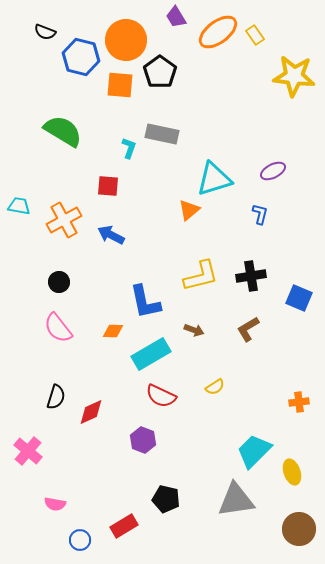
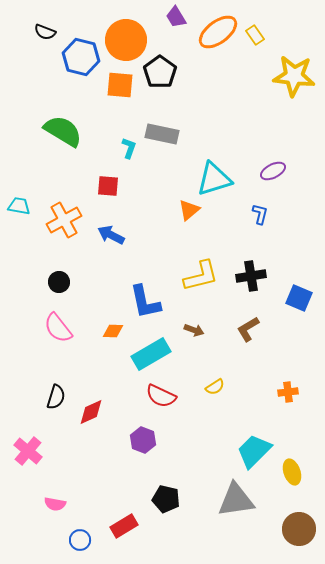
orange cross at (299, 402): moved 11 px left, 10 px up
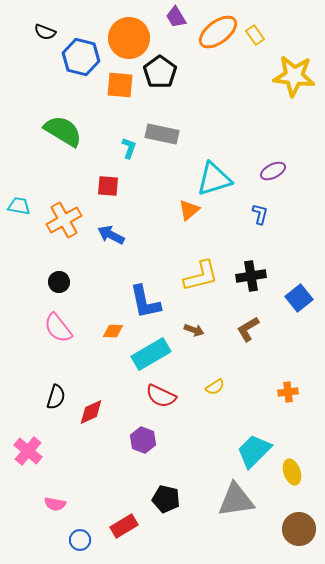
orange circle at (126, 40): moved 3 px right, 2 px up
blue square at (299, 298): rotated 28 degrees clockwise
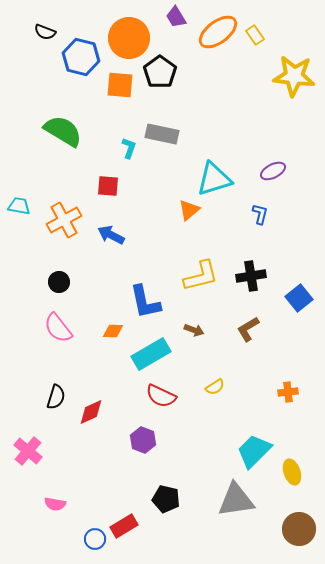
blue circle at (80, 540): moved 15 px right, 1 px up
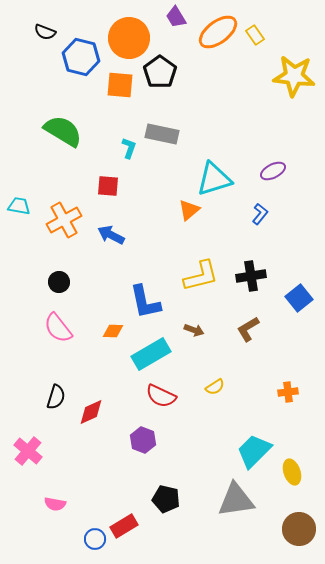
blue L-shape at (260, 214): rotated 25 degrees clockwise
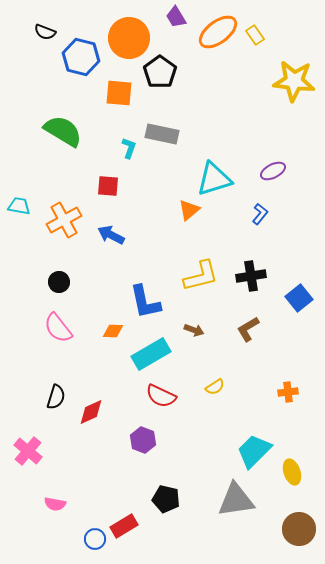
yellow star at (294, 76): moved 5 px down
orange square at (120, 85): moved 1 px left, 8 px down
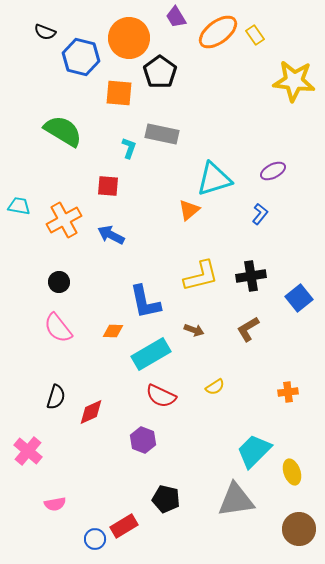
pink semicircle at (55, 504): rotated 20 degrees counterclockwise
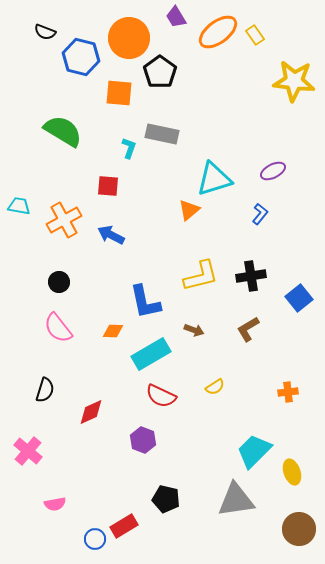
black semicircle at (56, 397): moved 11 px left, 7 px up
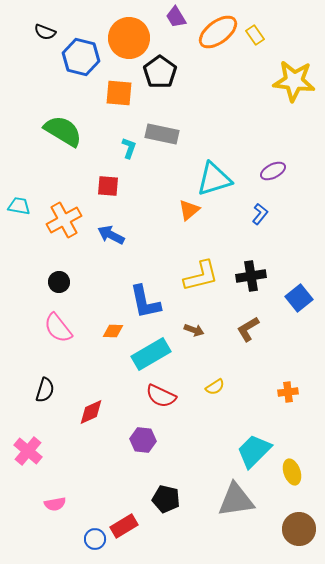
purple hexagon at (143, 440): rotated 15 degrees counterclockwise
